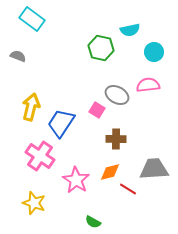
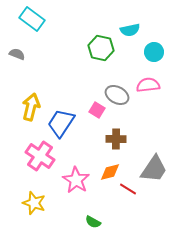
gray semicircle: moved 1 px left, 2 px up
gray trapezoid: rotated 128 degrees clockwise
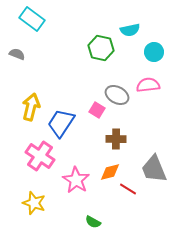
gray trapezoid: rotated 124 degrees clockwise
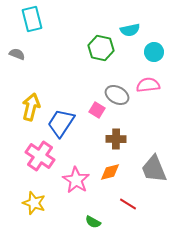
cyan rectangle: rotated 40 degrees clockwise
red line: moved 15 px down
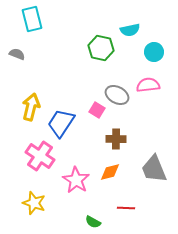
red line: moved 2 px left, 4 px down; rotated 30 degrees counterclockwise
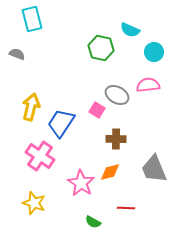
cyan semicircle: rotated 36 degrees clockwise
pink star: moved 5 px right, 3 px down
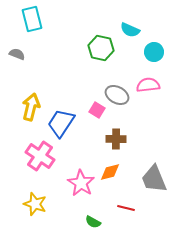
gray trapezoid: moved 10 px down
yellow star: moved 1 px right, 1 px down
red line: rotated 12 degrees clockwise
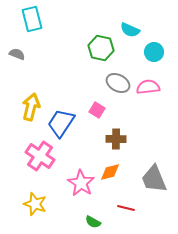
pink semicircle: moved 2 px down
gray ellipse: moved 1 px right, 12 px up
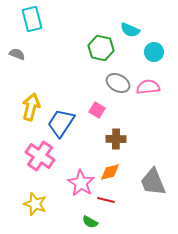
gray trapezoid: moved 1 px left, 3 px down
red line: moved 20 px left, 8 px up
green semicircle: moved 3 px left
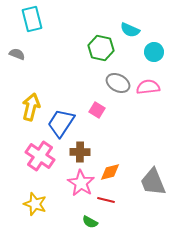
brown cross: moved 36 px left, 13 px down
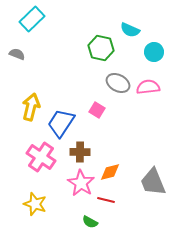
cyan rectangle: rotated 60 degrees clockwise
pink cross: moved 1 px right, 1 px down
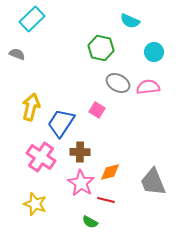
cyan semicircle: moved 9 px up
